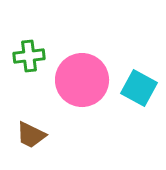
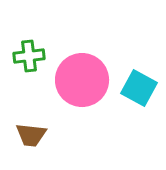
brown trapezoid: rotated 20 degrees counterclockwise
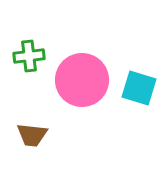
cyan square: rotated 12 degrees counterclockwise
brown trapezoid: moved 1 px right
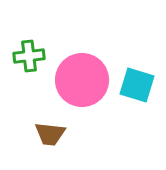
cyan square: moved 2 px left, 3 px up
brown trapezoid: moved 18 px right, 1 px up
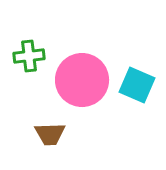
cyan square: rotated 6 degrees clockwise
brown trapezoid: rotated 8 degrees counterclockwise
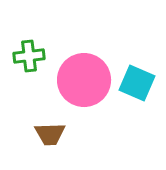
pink circle: moved 2 px right
cyan square: moved 2 px up
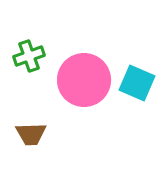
green cross: rotated 12 degrees counterclockwise
brown trapezoid: moved 19 px left
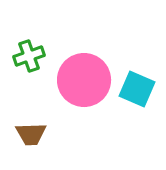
cyan square: moved 6 px down
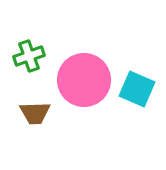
brown trapezoid: moved 4 px right, 21 px up
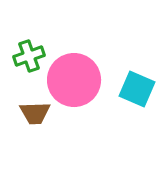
pink circle: moved 10 px left
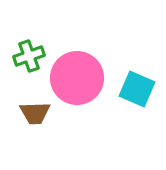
pink circle: moved 3 px right, 2 px up
